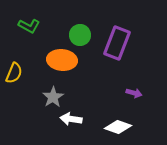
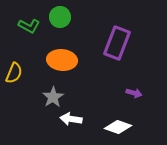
green circle: moved 20 px left, 18 px up
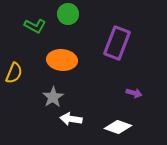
green circle: moved 8 px right, 3 px up
green L-shape: moved 6 px right
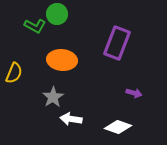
green circle: moved 11 px left
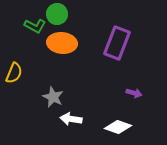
orange ellipse: moved 17 px up
gray star: rotated 15 degrees counterclockwise
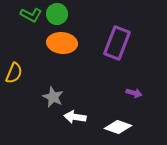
green L-shape: moved 4 px left, 11 px up
white arrow: moved 4 px right, 2 px up
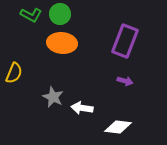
green circle: moved 3 px right
purple rectangle: moved 8 px right, 2 px up
purple arrow: moved 9 px left, 12 px up
white arrow: moved 7 px right, 9 px up
white diamond: rotated 12 degrees counterclockwise
